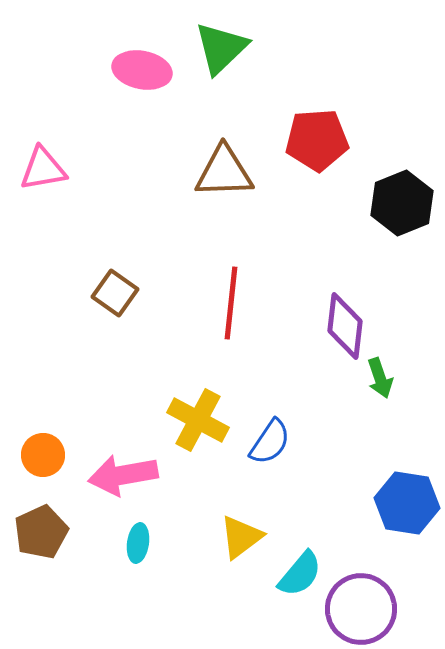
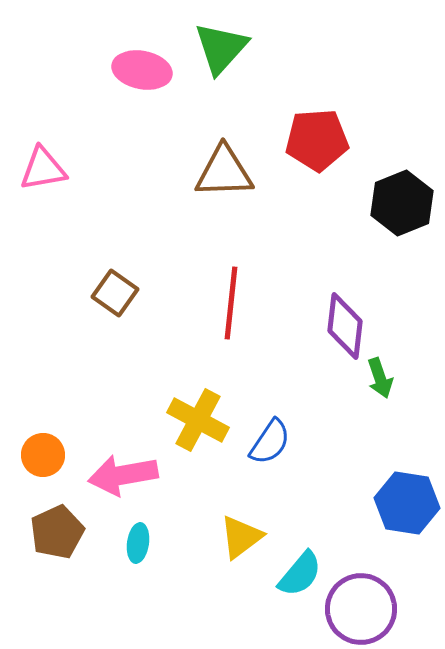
green triangle: rotated 4 degrees counterclockwise
brown pentagon: moved 16 px right
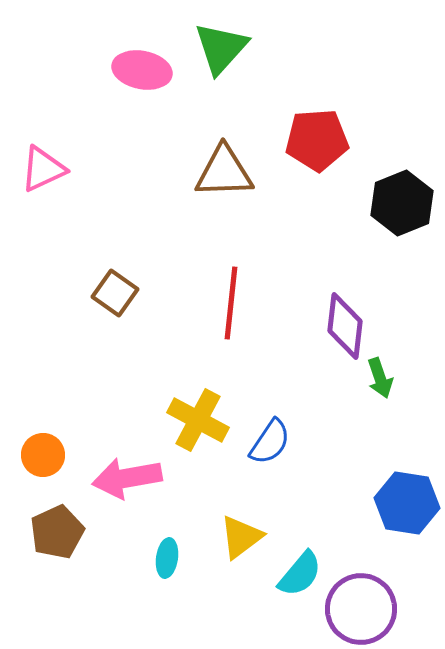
pink triangle: rotated 15 degrees counterclockwise
pink arrow: moved 4 px right, 3 px down
cyan ellipse: moved 29 px right, 15 px down
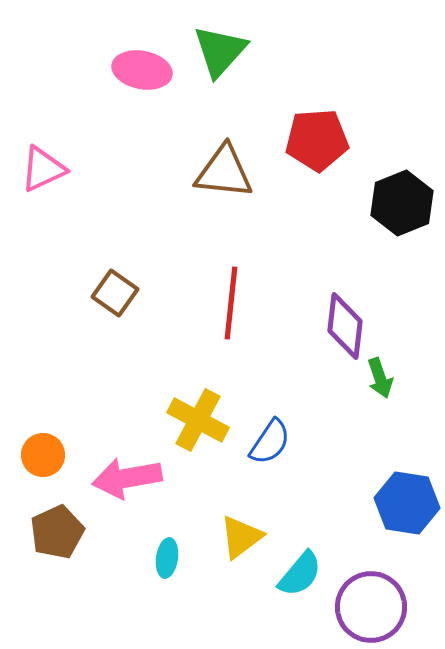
green triangle: moved 1 px left, 3 px down
brown triangle: rotated 8 degrees clockwise
purple circle: moved 10 px right, 2 px up
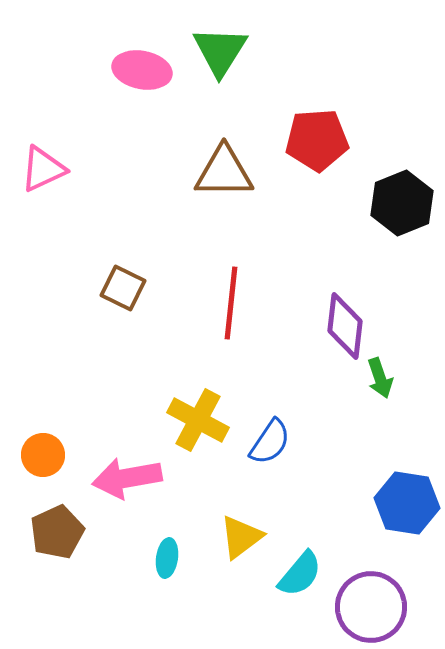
green triangle: rotated 10 degrees counterclockwise
brown triangle: rotated 6 degrees counterclockwise
brown square: moved 8 px right, 5 px up; rotated 9 degrees counterclockwise
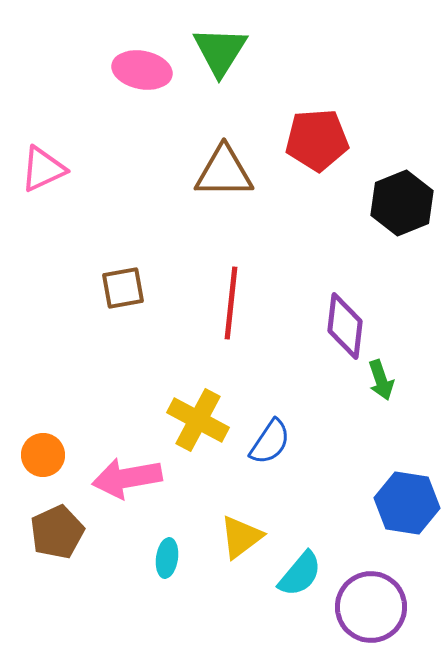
brown square: rotated 36 degrees counterclockwise
green arrow: moved 1 px right, 2 px down
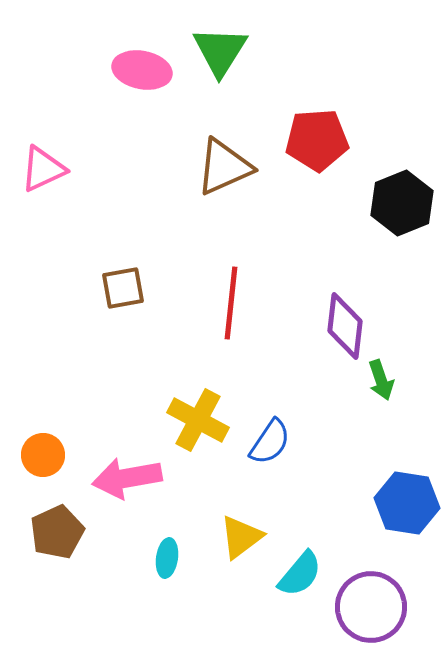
brown triangle: moved 5 px up; rotated 24 degrees counterclockwise
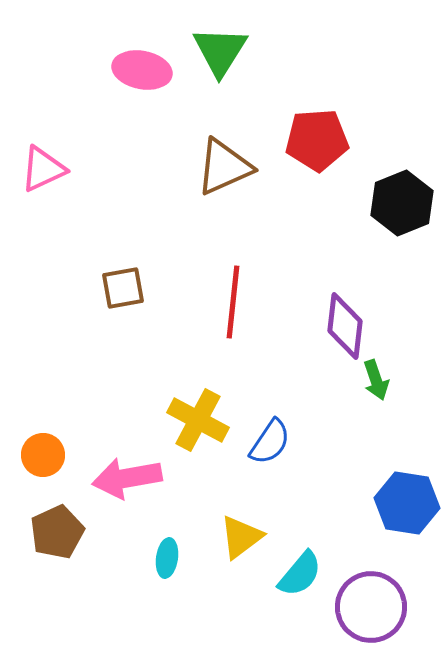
red line: moved 2 px right, 1 px up
green arrow: moved 5 px left
